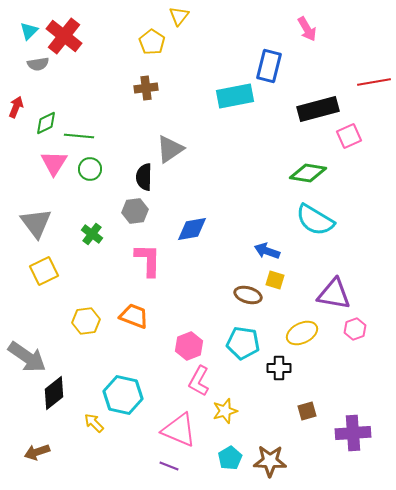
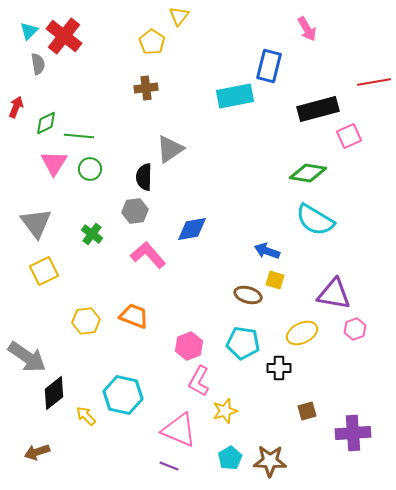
gray semicircle at (38, 64): rotated 90 degrees counterclockwise
pink L-shape at (148, 260): moved 5 px up; rotated 42 degrees counterclockwise
yellow arrow at (94, 423): moved 8 px left, 7 px up
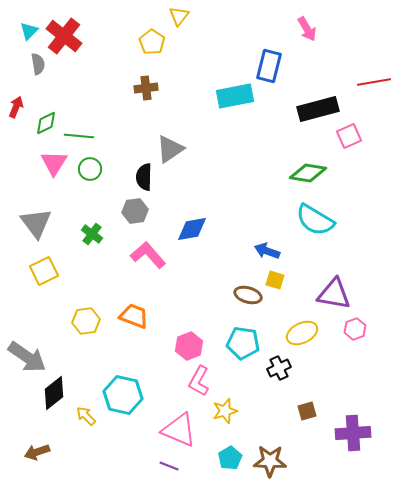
black cross at (279, 368): rotated 25 degrees counterclockwise
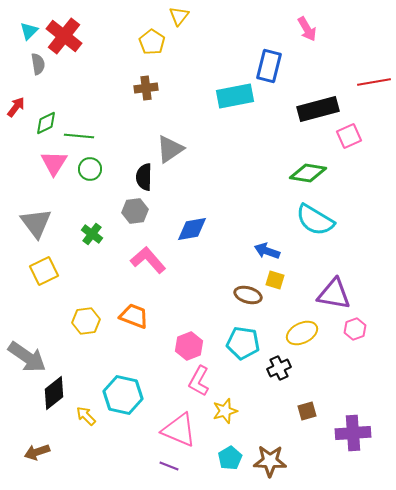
red arrow at (16, 107): rotated 15 degrees clockwise
pink L-shape at (148, 255): moved 5 px down
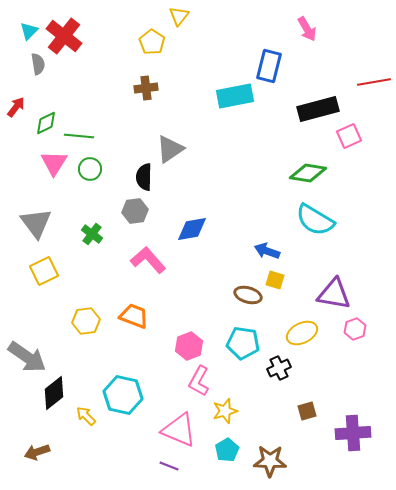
cyan pentagon at (230, 458): moved 3 px left, 8 px up
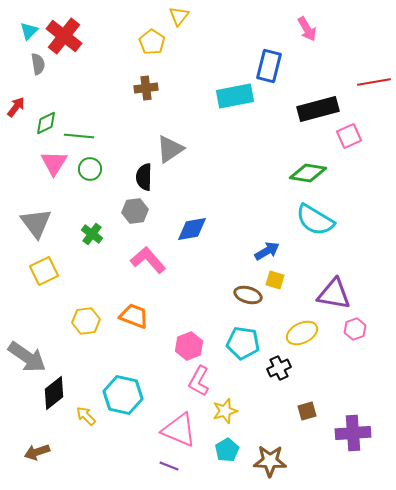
blue arrow at (267, 251): rotated 130 degrees clockwise
